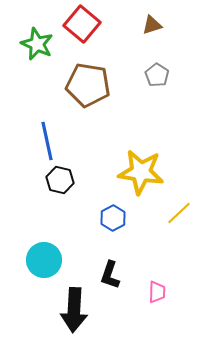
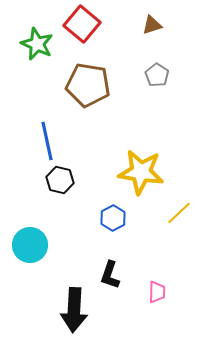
cyan circle: moved 14 px left, 15 px up
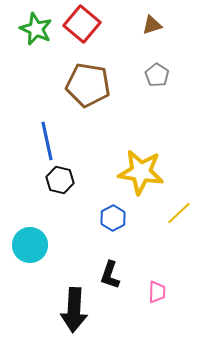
green star: moved 1 px left, 15 px up
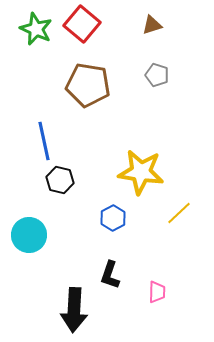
gray pentagon: rotated 15 degrees counterclockwise
blue line: moved 3 px left
cyan circle: moved 1 px left, 10 px up
